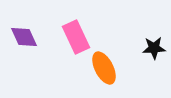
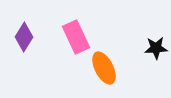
purple diamond: rotated 56 degrees clockwise
black star: moved 2 px right
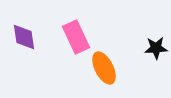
purple diamond: rotated 40 degrees counterclockwise
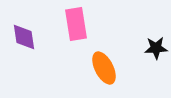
pink rectangle: moved 13 px up; rotated 16 degrees clockwise
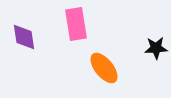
orange ellipse: rotated 12 degrees counterclockwise
